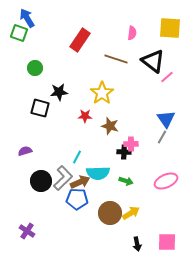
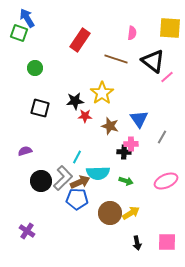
black star: moved 16 px right, 9 px down
blue triangle: moved 27 px left
black arrow: moved 1 px up
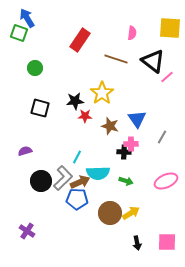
blue triangle: moved 2 px left
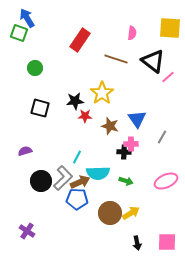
pink line: moved 1 px right
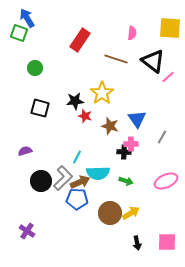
red star: rotated 16 degrees clockwise
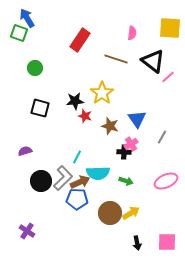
pink cross: rotated 32 degrees counterclockwise
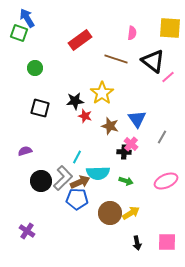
red rectangle: rotated 20 degrees clockwise
pink cross: rotated 16 degrees counterclockwise
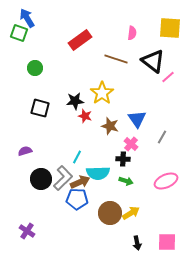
black cross: moved 1 px left, 7 px down
black circle: moved 2 px up
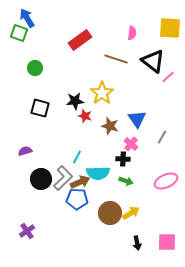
purple cross: rotated 21 degrees clockwise
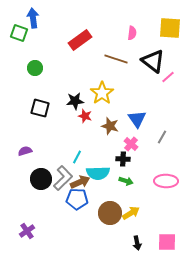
blue arrow: moved 6 px right; rotated 24 degrees clockwise
pink ellipse: rotated 25 degrees clockwise
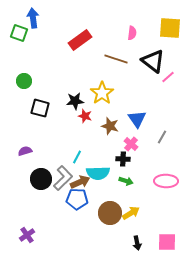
green circle: moved 11 px left, 13 px down
purple cross: moved 4 px down
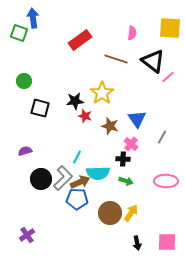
yellow arrow: rotated 24 degrees counterclockwise
